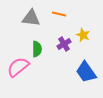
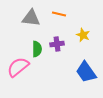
purple cross: moved 7 px left; rotated 24 degrees clockwise
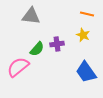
orange line: moved 28 px right
gray triangle: moved 2 px up
green semicircle: rotated 42 degrees clockwise
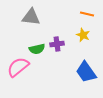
gray triangle: moved 1 px down
green semicircle: rotated 35 degrees clockwise
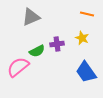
gray triangle: rotated 30 degrees counterclockwise
yellow star: moved 1 px left, 3 px down
green semicircle: moved 2 px down; rotated 14 degrees counterclockwise
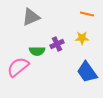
yellow star: rotated 24 degrees counterclockwise
purple cross: rotated 16 degrees counterclockwise
green semicircle: rotated 28 degrees clockwise
blue trapezoid: moved 1 px right
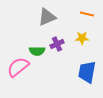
gray triangle: moved 16 px right
blue trapezoid: rotated 45 degrees clockwise
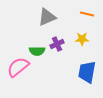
yellow star: moved 1 px down
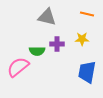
gray triangle: rotated 36 degrees clockwise
purple cross: rotated 24 degrees clockwise
